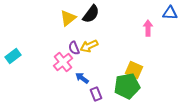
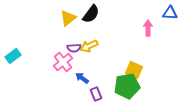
purple semicircle: rotated 72 degrees counterclockwise
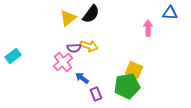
yellow arrow: rotated 138 degrees counterclockwise
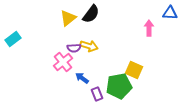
pink arrow: moved 1 px right
cyan rectangle: moved 17 px up
green pentagon: moved 8 px left
purple rectangle: moved 1 px right
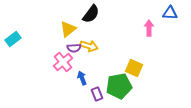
yellow triangle: moved 11 px down
yellow square: moved 2 px up
blue arrow: rotated 32 degrees clockwise
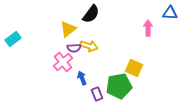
pink arrow: moved 1 px left
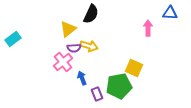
black semicircle: rotated 12 degrees counterclockwise
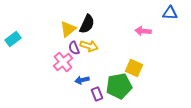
black semicircle: moved 4 px left, 10 px down
pink arrow: moved 5 px left, 3 px down; rotated 84 degrees counterclockwise
purple semicircle: rotated 72 degrees clockwise
blue arrow: moved 2 px down; rotated 80 degrees counterclockwise
